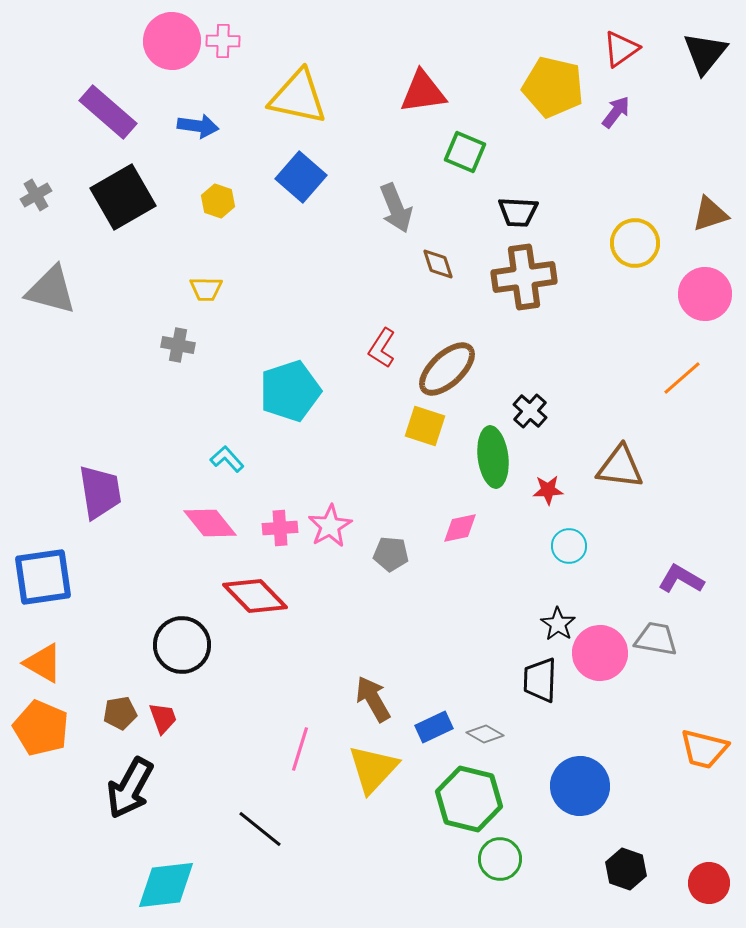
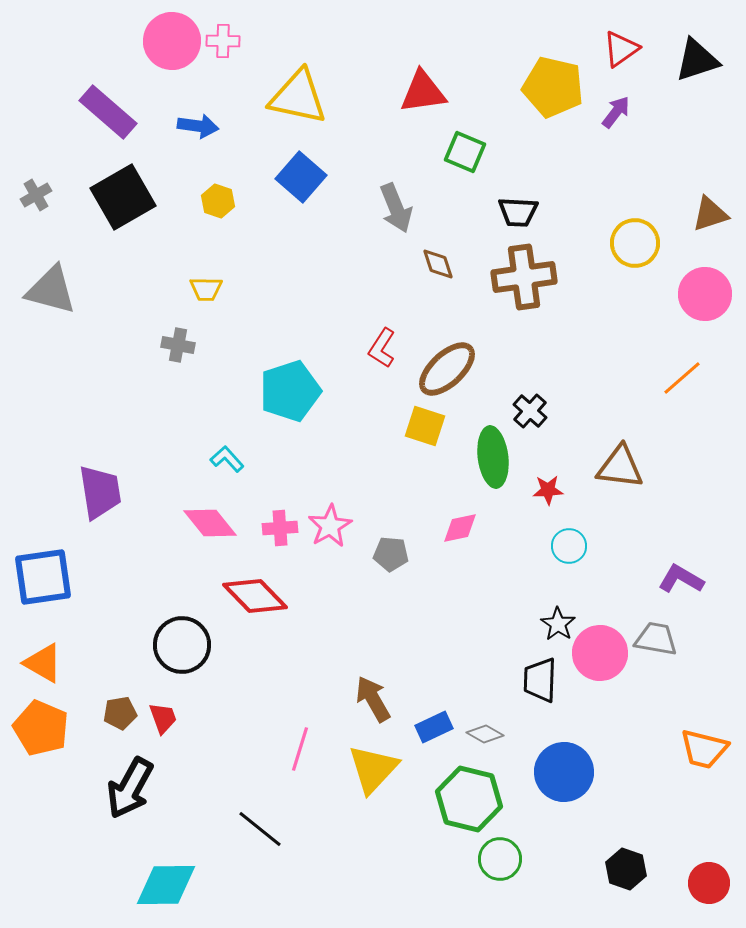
black triangle at (705, 53): moved 8 px left, 7 px down; rotated 33 degrees clockwise
blue circle at (580, 786): moved 16 px left, 14 px up
cyan diamond at (166, 885): rotated 6 degrees clockwise
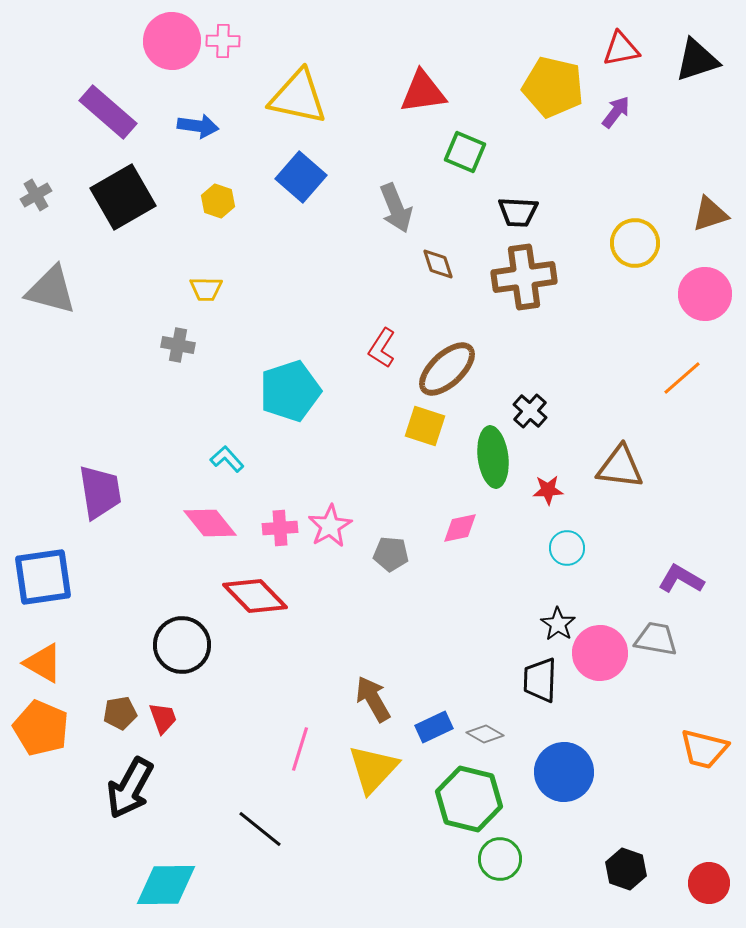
red triangle at (621, 49): rotated 24 degrees clockwise
cyan circle at (569, 546): moved 2 px left, 2 px down
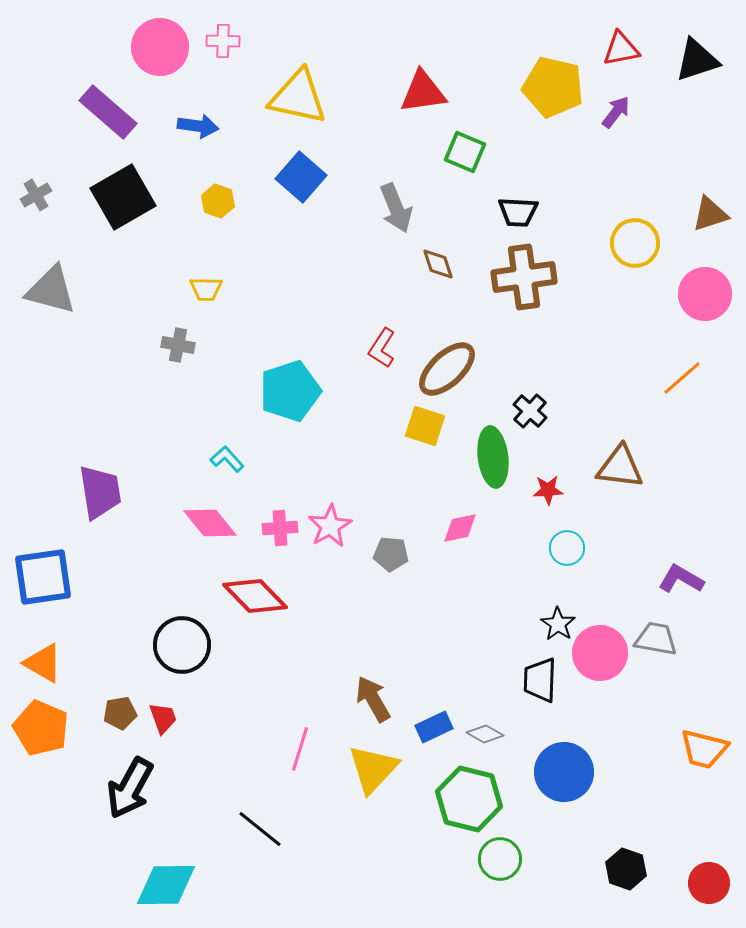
pink circle at (172, 41): moved 12 px left, 6 px down
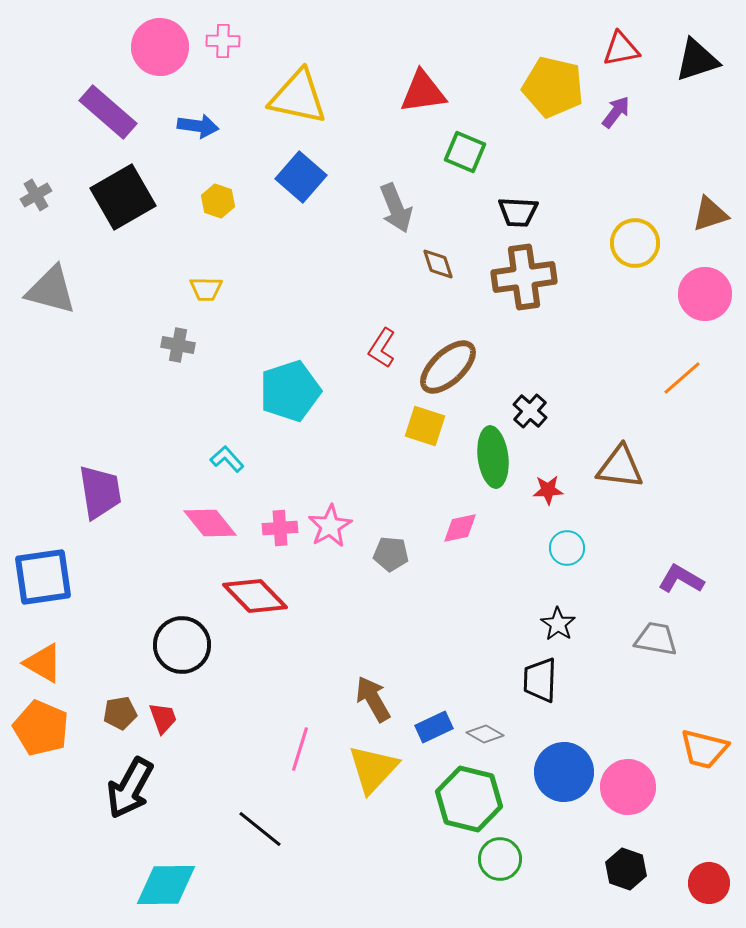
brown ellipse at (447, 369): moved 1 px right, 2 px up
pink circle at (600, 653): moved 28 px right, 134 px down
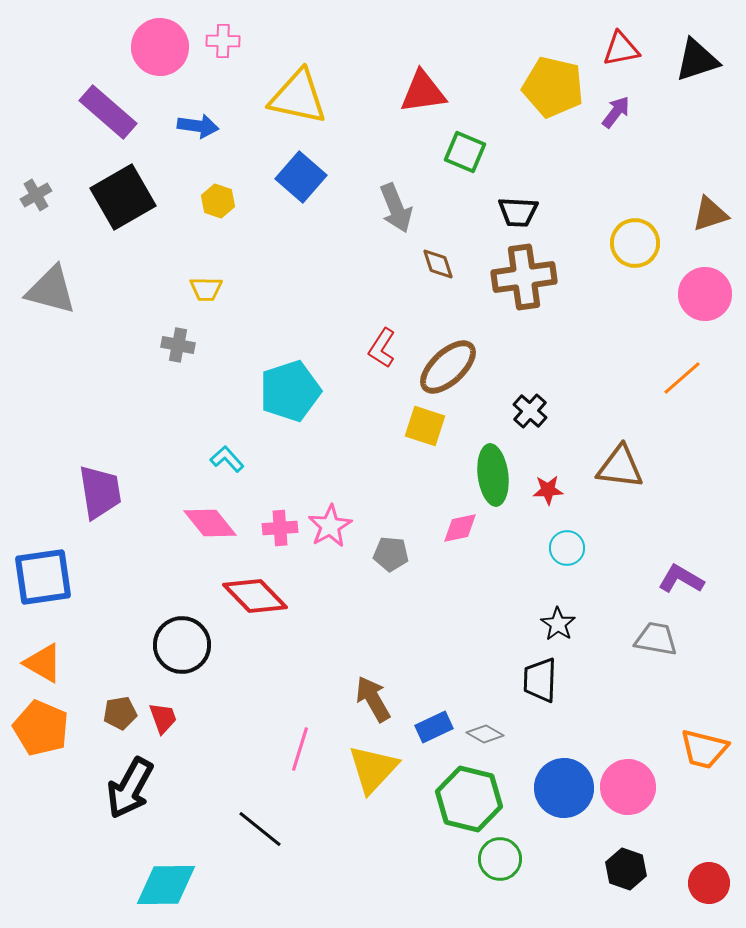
green ellipse at (493, 457): moved 18 px down
blue circle at (564, 772): moved 16 px down
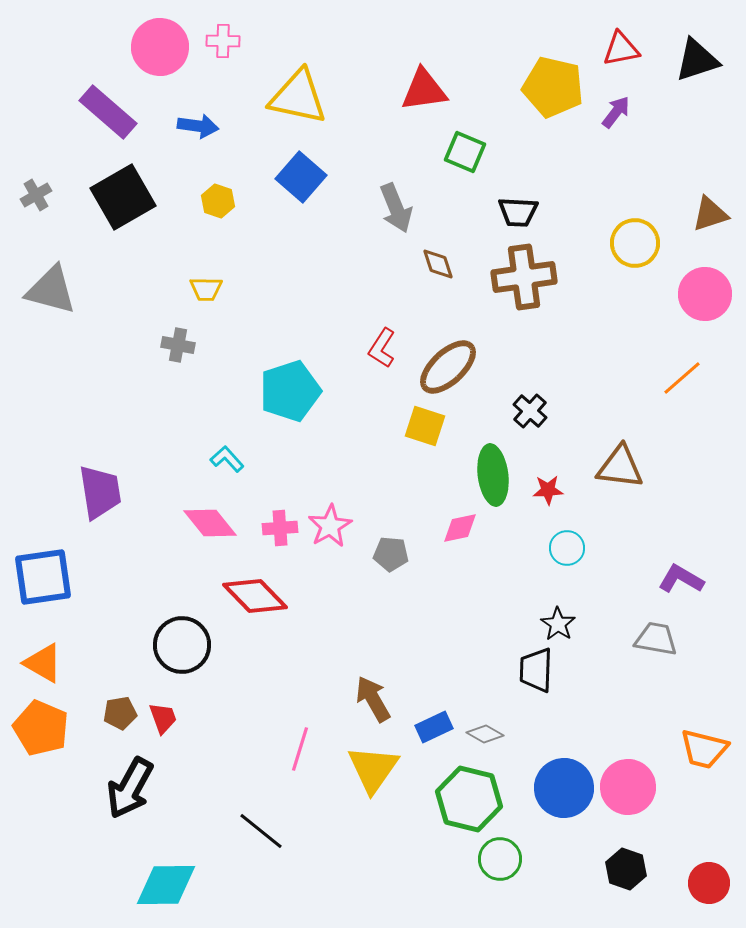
red triangle at (423, 92): moved 1 px right, 2 px up
black trapezoid at (540, 680): moved 4 px left, 10 px up
yellow triangle at (373, 769): rotated 8 degrees counterclockwise
black line at (260, 829): moved 1 px right, 2 px down
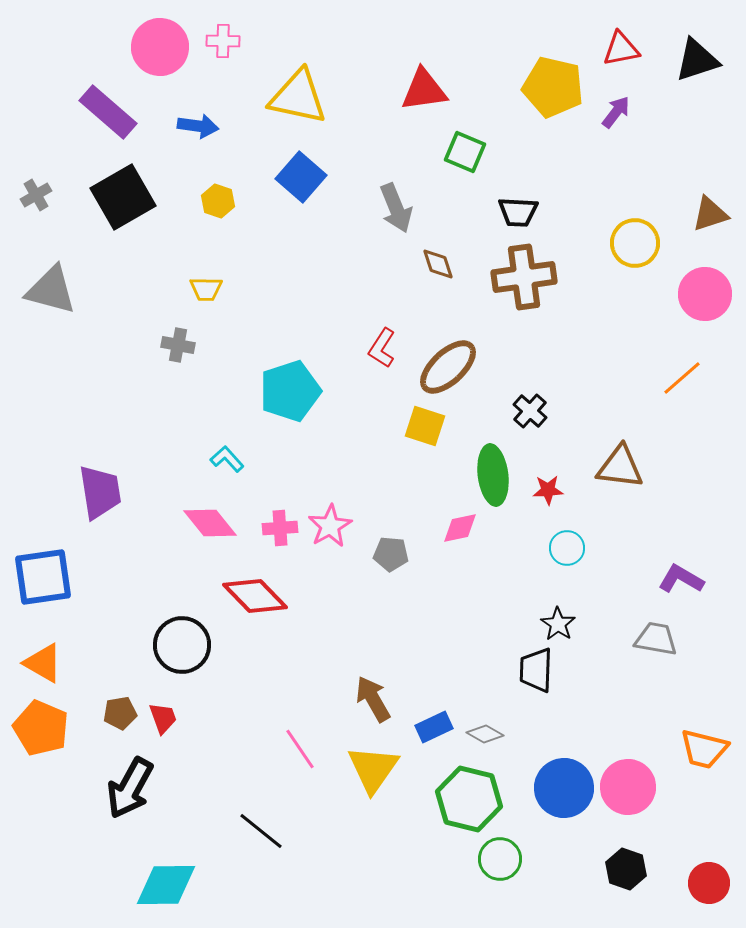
pink line at (300, 749): rotated 51 degrees counterclockwise
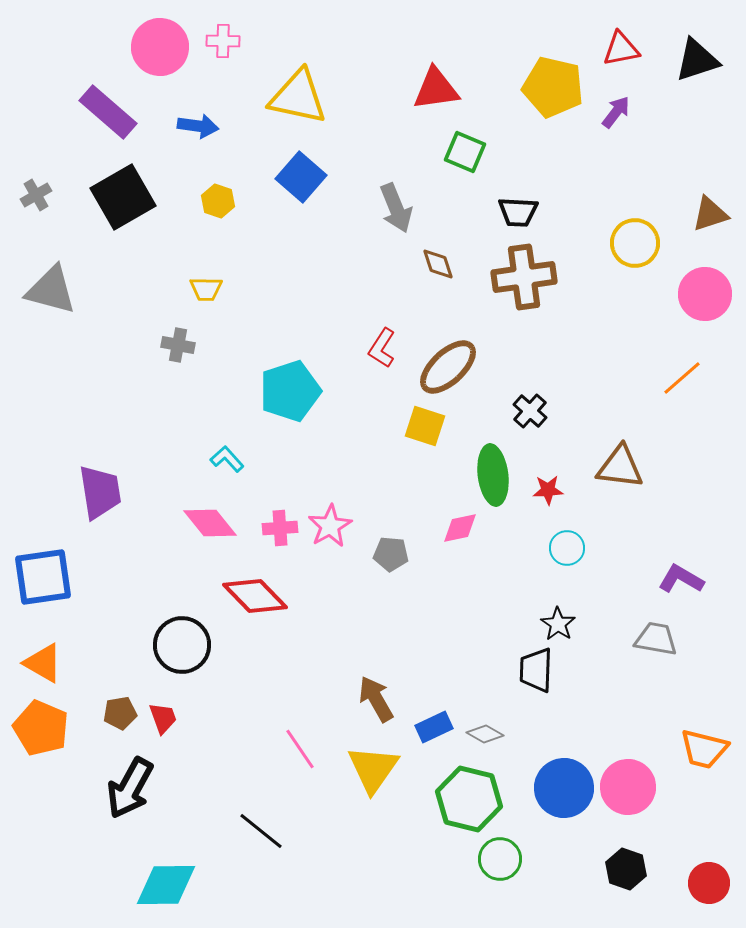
red triangle at (424, 90): moved 12 px right, 1 px up
brown arrow at (373, 699): moved 3 px right
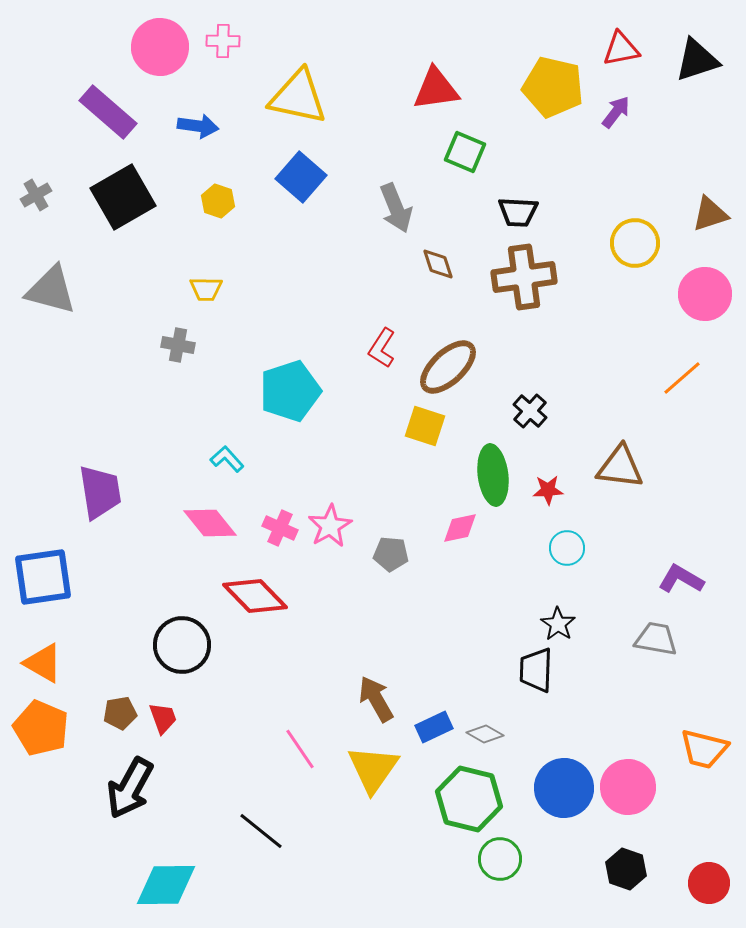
pink cross at (280, 528): rotated 28 degrees clockwise
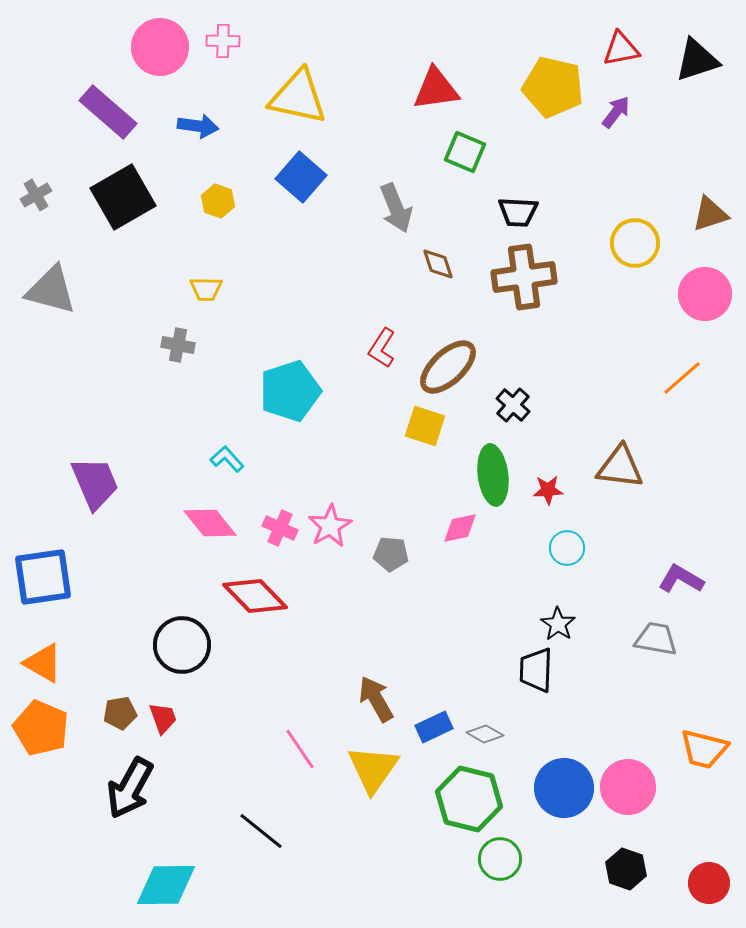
black cross at (530, 411): moved 17 px left, 6 px up
purple trapezoid at (100, 492): moved 5 px left, 9 px up; rotated 14 degrees counterclockwise
